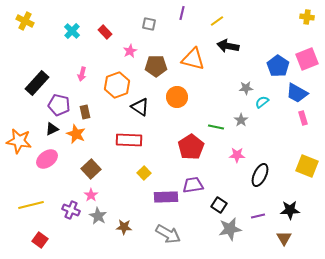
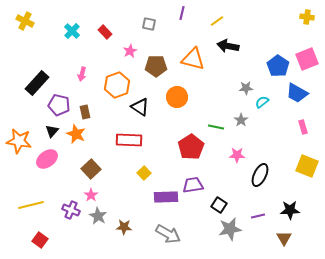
pink rectangle at (303, 118): moved 9 px down
black triangle at (52, 129): moved 2 px down; rotated 24 degrees counterclockwise
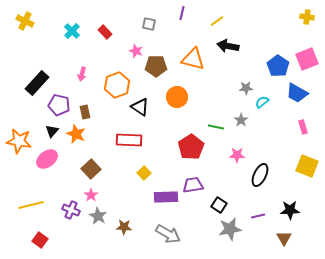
pink star at (130, 51): moved 6 px right; rotated 24 degrees counterclockwise
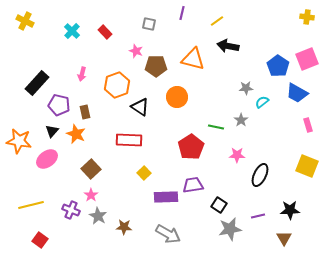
pink rectangle at (303, 127): moved 5 px right, 2 px up
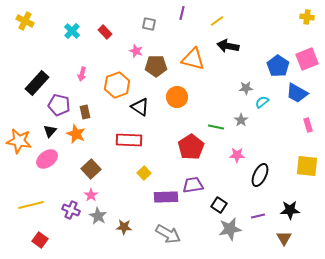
black triangle at (52, 131): moved 2 px left
yellow square at (307, 166): rotated 15 degrees counterclockwise
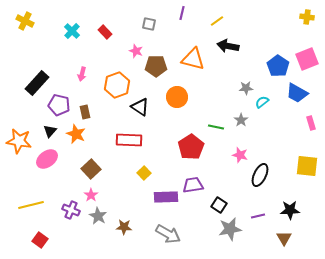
pink rectangle at (308, 125): moved 3 px right, 2 px up
pink star at (237, 155): moved 3 px right; rotated 14 degrees clockwise
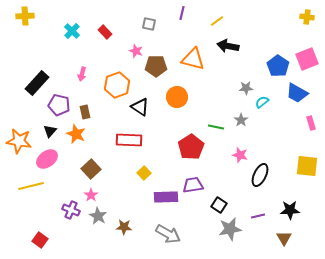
yellow cross at (25, 21): moved 5 px up; rotated 30 degrees counterclockwise
yellow line at (31, 205): moved 19 px up
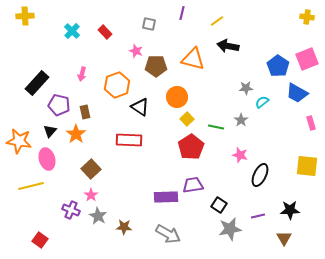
orange star at (76, 134): rotated 12 degrees clockwise
pink ellipse at (47, 159): rotated 70 degrees counterclockwise
yellow square at (144, 173): moved 43 px right, 54 px up
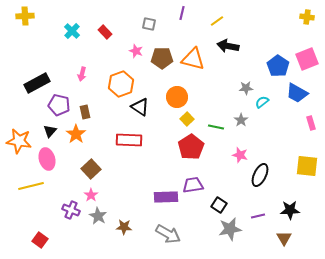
brown pentagon at (156, 66): moved 6 px right, 8 px up
black rectangle at (37, 83): rotated 20 degrees clockwise
orange hexagon at (117, 85): moved 4 px right, 1 px up
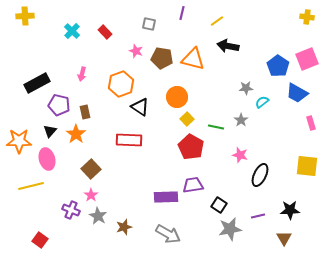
brown pentagon at (162, 58): rotated 10 degrees clockwise
orange star at (19, 141): rotated 10 degrees counterclockwise
red pentagon at (191, 147): rotated 10 degrees counterclockwise
brown star at (124, 227): rotated 21 degrees counterclockwise
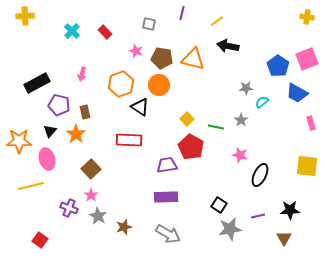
orange circle at (177, 97): moved 18 px left, 12 px up
purple trapezoid at (193, 185): moved 26 px left, 20 px up
purple cross at (71, 210): moved 2 px left, 2 px up
